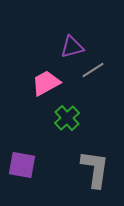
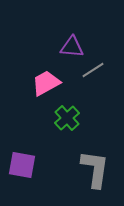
purple triangle: rotated 20 degrees clockwise
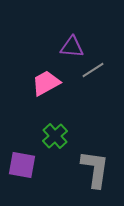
green cross: moved 12 px left, 18 px down
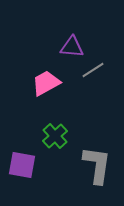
gray L-shape: moved 2 px right, 4 px up
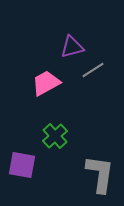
purple triangle: rotated 20 degrees counterclockwise
gray L-shape: moved 3 px right, 9 px down
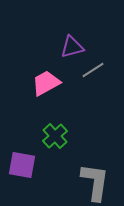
gray L-shape: moved 5 px left, 8 px down
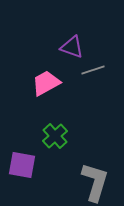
purple triangle: rotated 35 degrees clockwise
gray line: rotated 15 degrees clockwise
gray L-shape: rotated 9 degrees clockwise
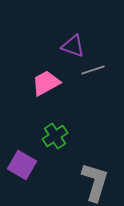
purple triangle: moved 1 px right, 1 px up
green cross: rotated 10 degrees clockwise
purple square: rotated 20 degrees clockwise
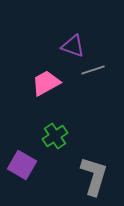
gray L-shape: moved 1 px left, 6 px up
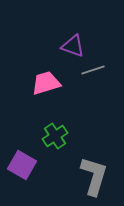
pink trapezoid: rotated 12 degrees clockwise
